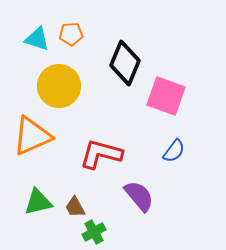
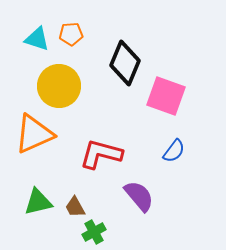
orange triangle: moved 2 px right, 2 px up
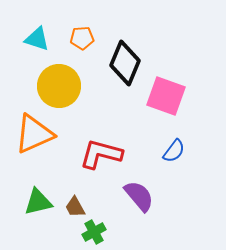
orange pentagon: moved 11 px right, 4 px down
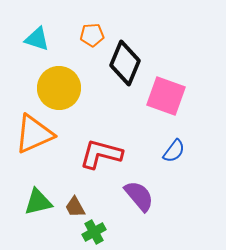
orange pentagon: moved 10 px right, 3 px up
yellow circle: moved 2 px down
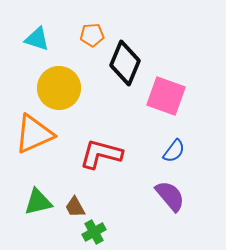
purple semicircle: moved 31 px right
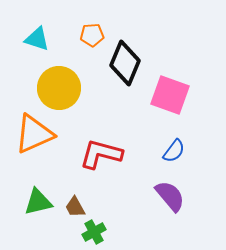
pink square: moved 4 px right, 1 px up
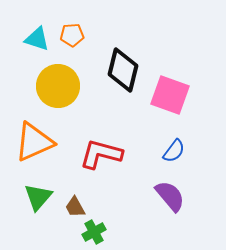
orange pentagon: moved 20 px left
black diamond: moved 2 px left, 7 px down; rotated 9 degrees counterclockwise
yellow circle: moved 1 px left, 2 px up
orange triangle: moved 8 px down
green triangle: moved 5 px up; rotated 36 degrees counterclockwise
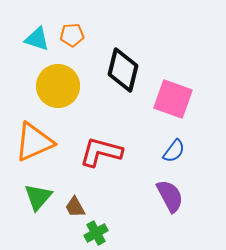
pink square: moved 3 px right, 4 px down
red L-shape: moved 2 px up
purple semicircle: rotated 12 degrees clockwise
green cross: moved 2 px right, 1 px down
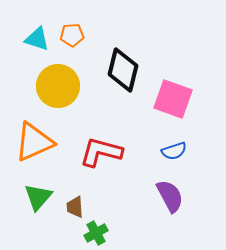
blue semicircle: rotated 35 degrees clockwise
brown trapezoid: rotated 25 degrees clockwise
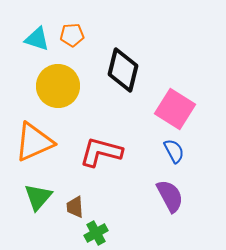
pink square: moved 2 px right, 10 px down; rotated 12 degrees clockwise
blue semicircle: rotated 100 degrees counterclockwise
